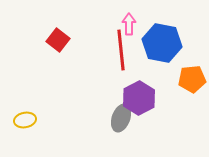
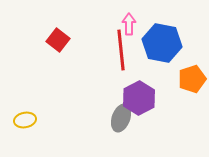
orange pentagon: rotated 12 degrees counterclockwise
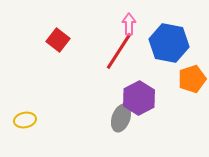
blue hexagon: moved 7 px right
red line: moved 2 px left, 1 px down; rotated 39 degrees clockwise
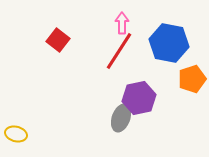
pink arrow: moved 7 px left, 1 px up
purple hexagon: rotated 16 degrees clockwise
yellow ellipse: moved 9 px left, 14 px down; rotated 25 degrees clockwise
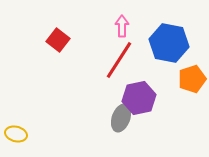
pink arrow: moved 3 px down
red line: moved 9 px down
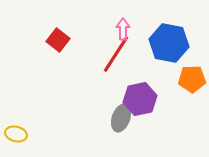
pink arrow: moved 1 px right, 3 px down
red line: moved 3 px left, 6 px up
orange pentagon: rotated 16 degrees clockwise
purple hexagon: moved 1 px right, 1 px down
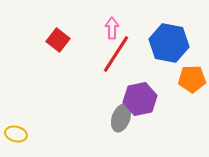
pink arrow: moved 11 px left, 1 px up
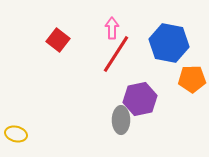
gray ellipse: moved 2 px down; rotated 20 degrees counterclockwise
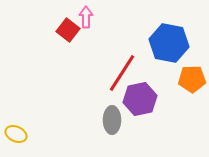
pink arrow: moved 26 px left, 11 px up
red square: moved 10 px right, 10 px up
red line: moved 6 px right, 19 px down
gray ellipse: moved 9 px left
yellow ellipse: rotated 10 degrees clockwise
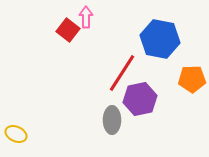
blue hexagon: moved 9 px left, 4 px up
